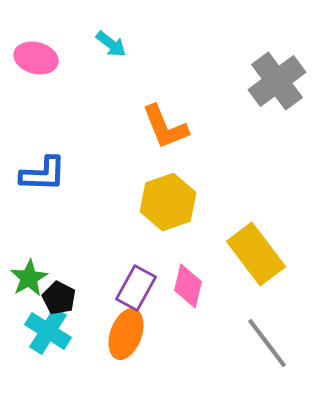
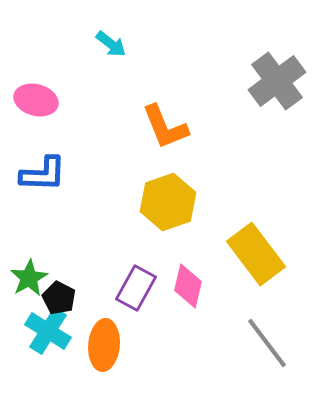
pink ellipse: moved 42 px down
orange ellipse: moved 22 px left, 11 px down; rotated 15 degrees counterclockwise
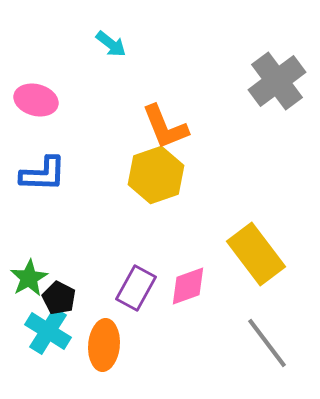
yellow hexagon: moved 12 px left, 27 px up
pink diamond: rotated 57 degrees clockwise
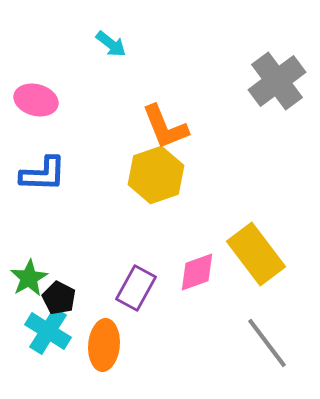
pink diamond: moved 9 px right, 14 px up
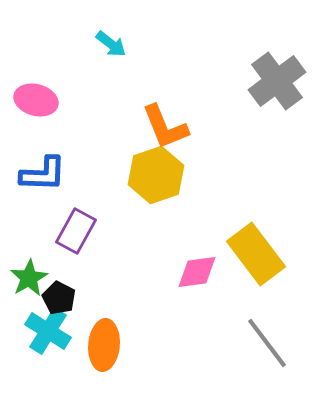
pink diamond: rotated 12 degrees clockwise
purple rectangle: moved 60 px left, 57 px up
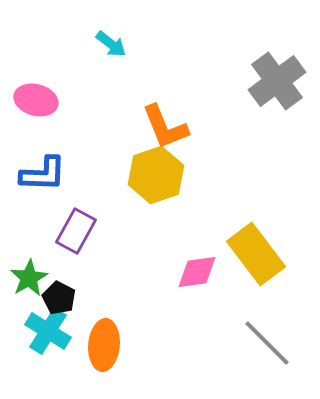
gray line: rotated 8 degrees counterclockwise
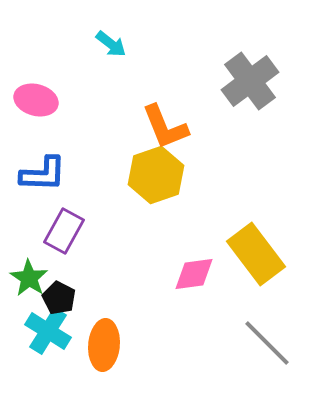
gray cross: moved 27 px left
purple rectangle: moved 12 px left
pink diamond: moved 3 px left, 2 px down
green star: rotated 9 degrees counterclockwise
